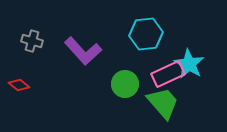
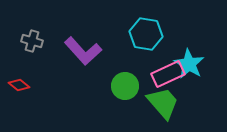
cyan hexagon: rotated 16 degrees clockwise
green circle: moved 2 px down
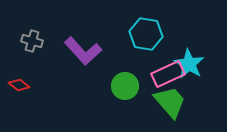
green trapezoid: moved 7 px right, 1 px up
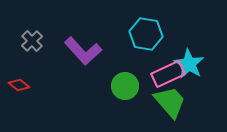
gray cross: rotated 30 degrees clockwise
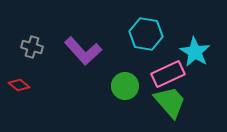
gray cross: moved 6 px down; rotated 30 degrees counterclockwise
cyan star: moved 6 px right, 12 px up
